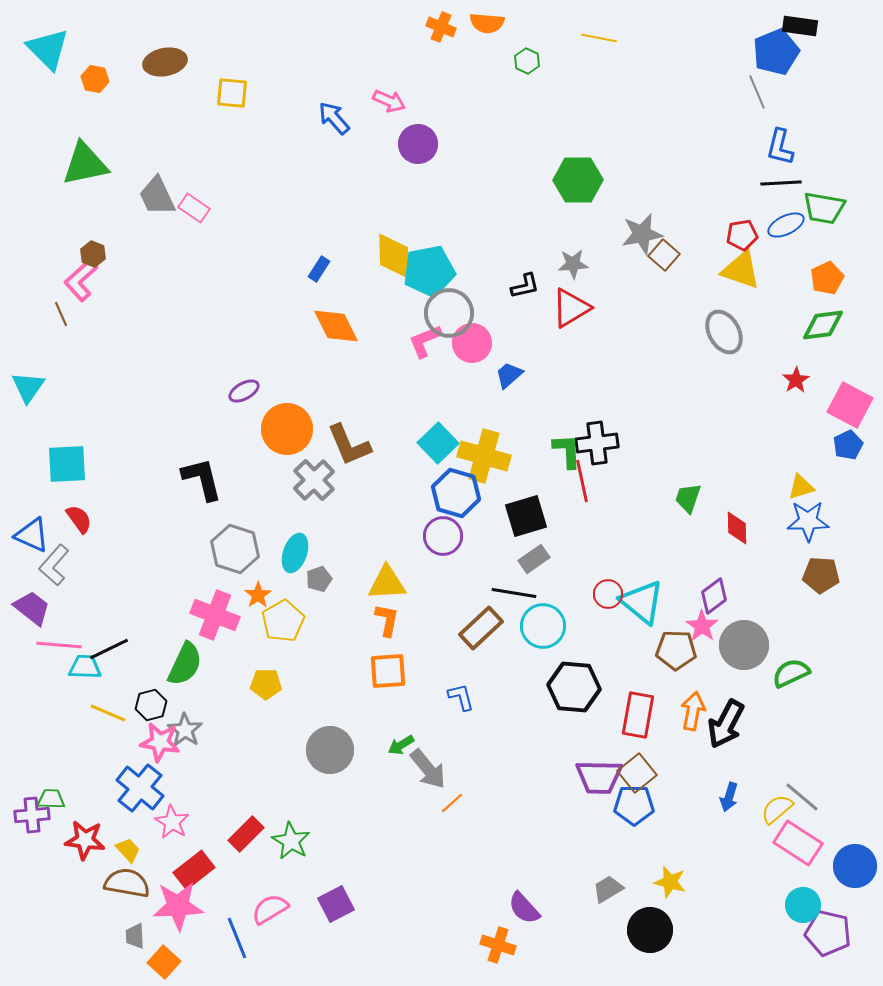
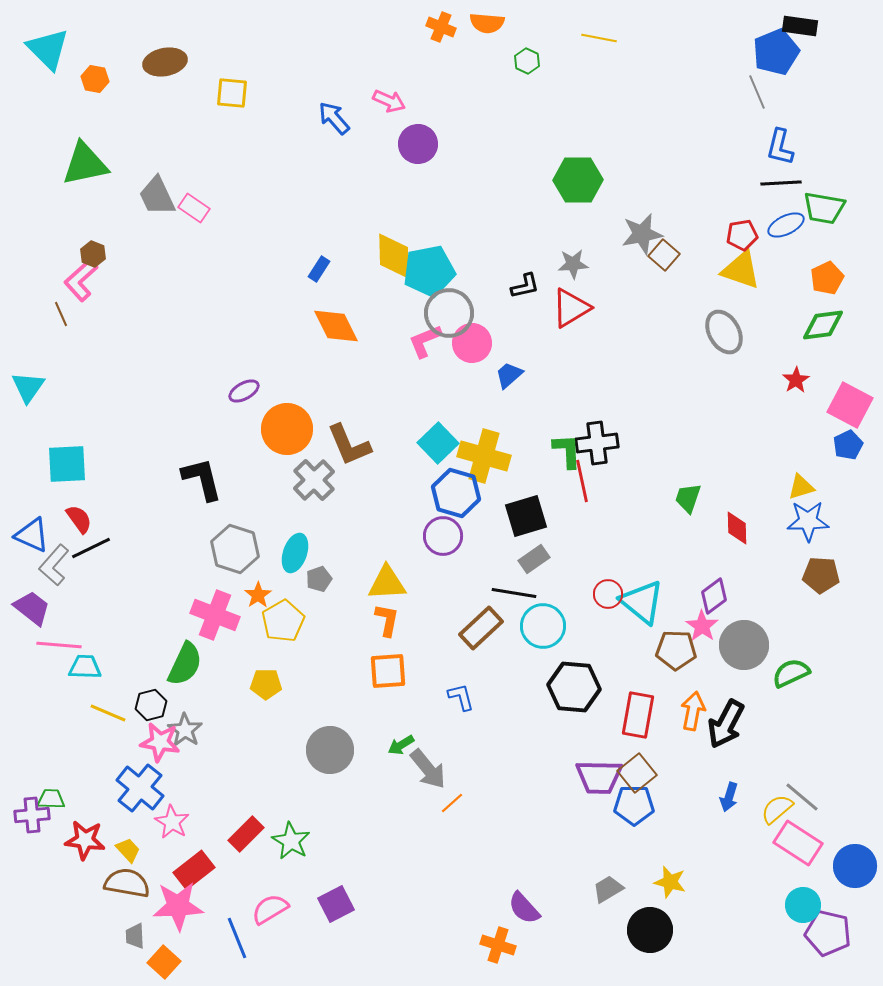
black line at (109, 649): moved 18 px left, 101 px up
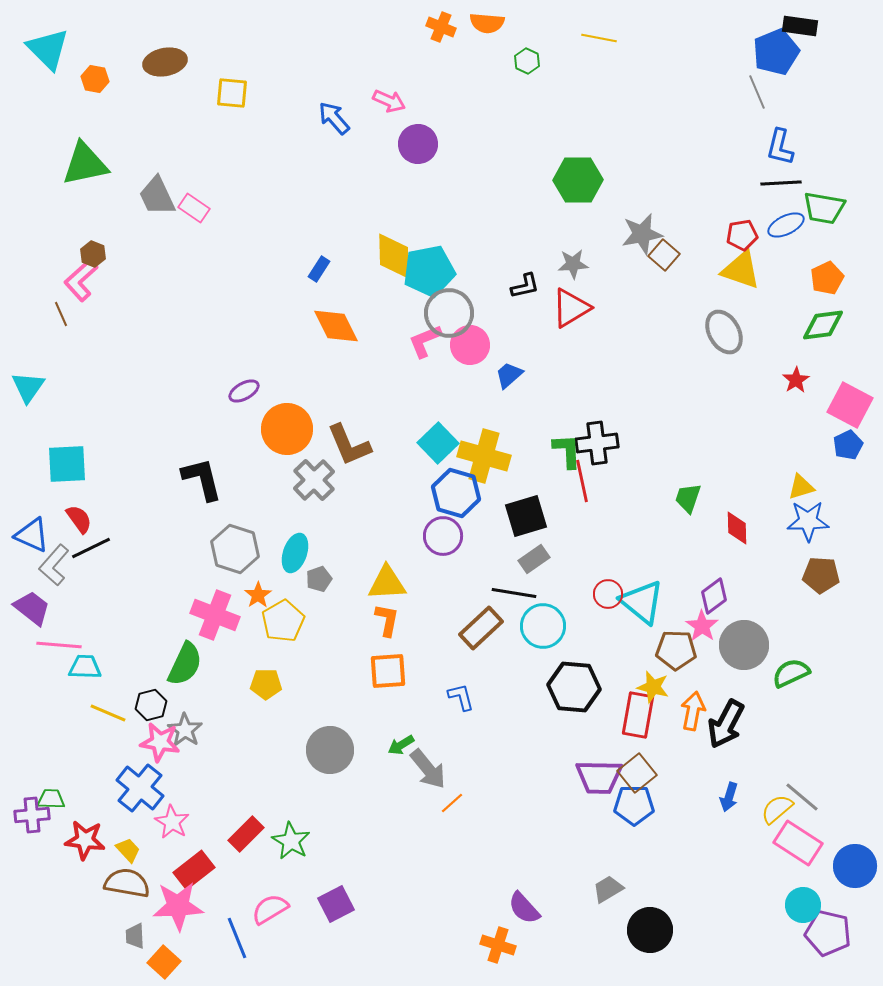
pink circle at (472, 343): moved 2 px left, 2 px down
yellow star at (670, 882): moved 17 px left, 195 px up
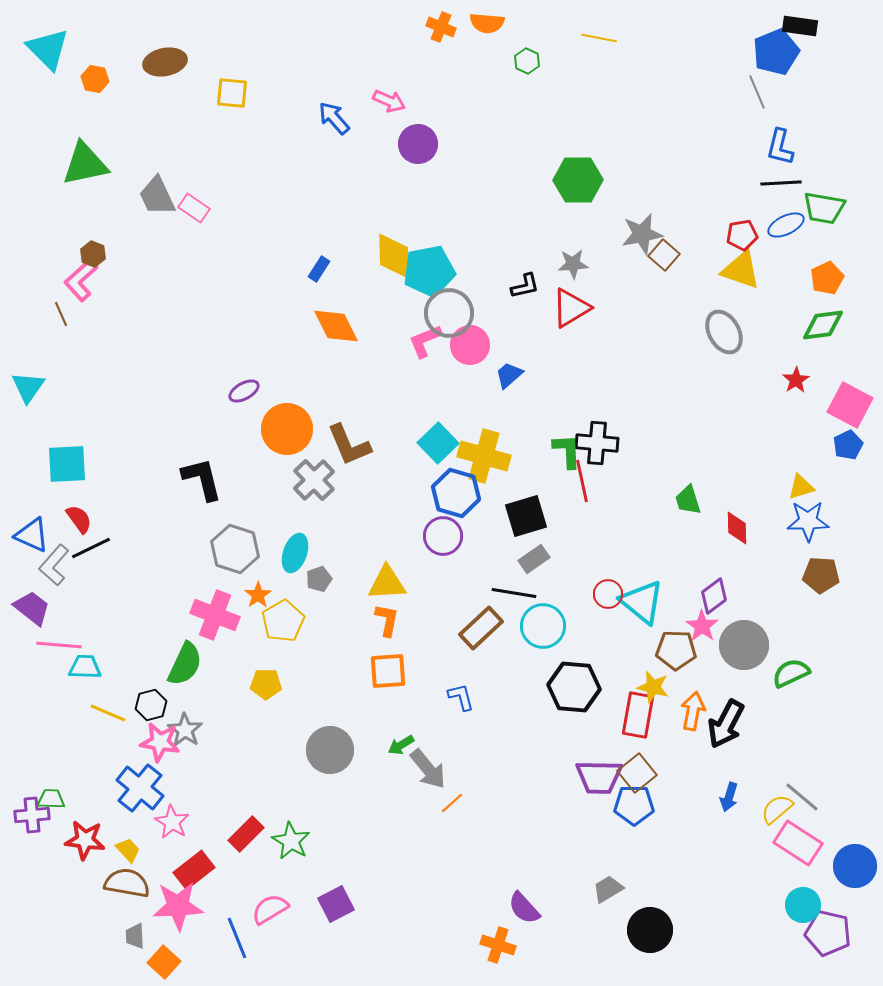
black cross at (597, 443): rotated 12 degrees clockwise
green trapezoid at (688, 498): moved 2 px down; rotated 36 degrees counterclockwise
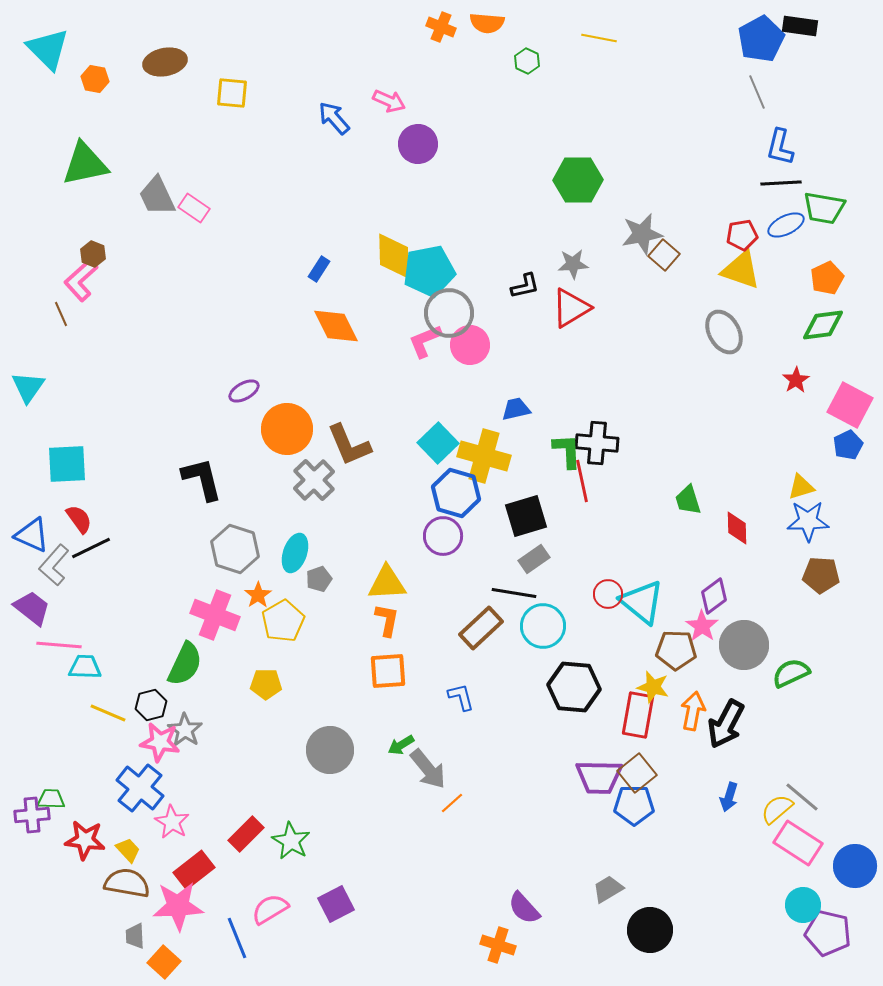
blue pentagon at (776, 52): moved 15 px left, 13 px up; rotated 6 degrees counterclockwise
blue trapezoid at (509, 375): moved 7 px right, 34 px down; rotated 28 degrees clockwise
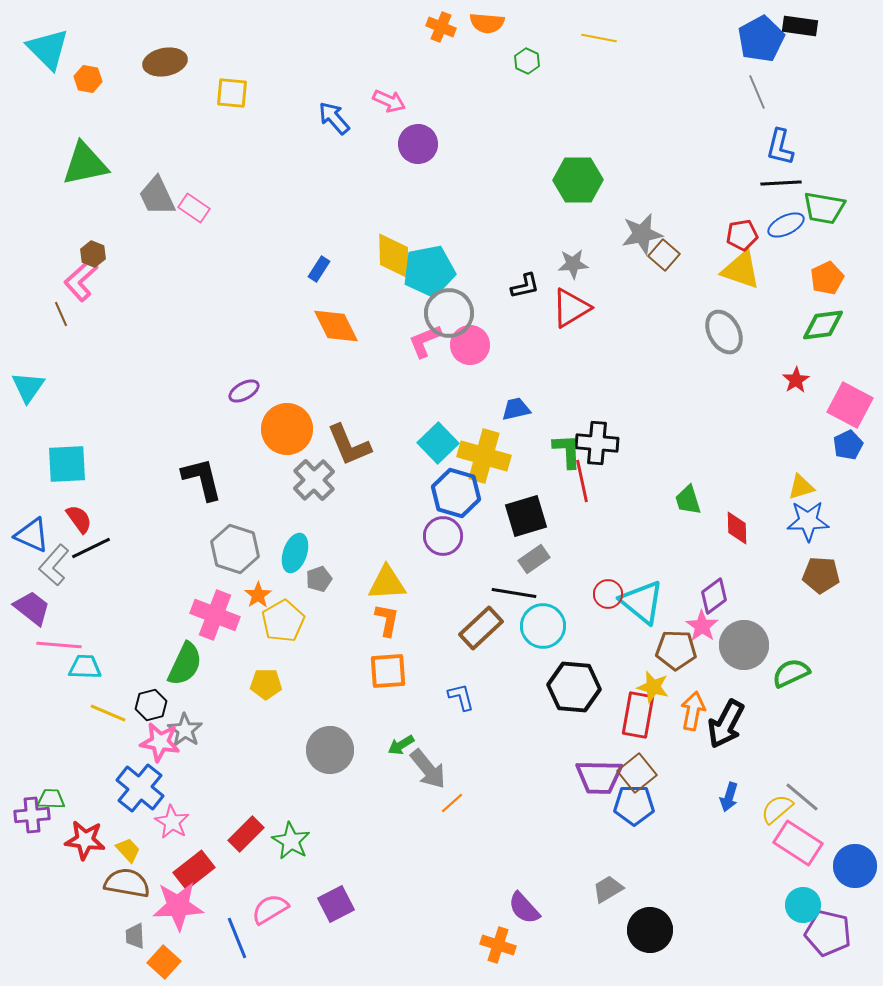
orange hexagon at (95, 79): moved 7 px left
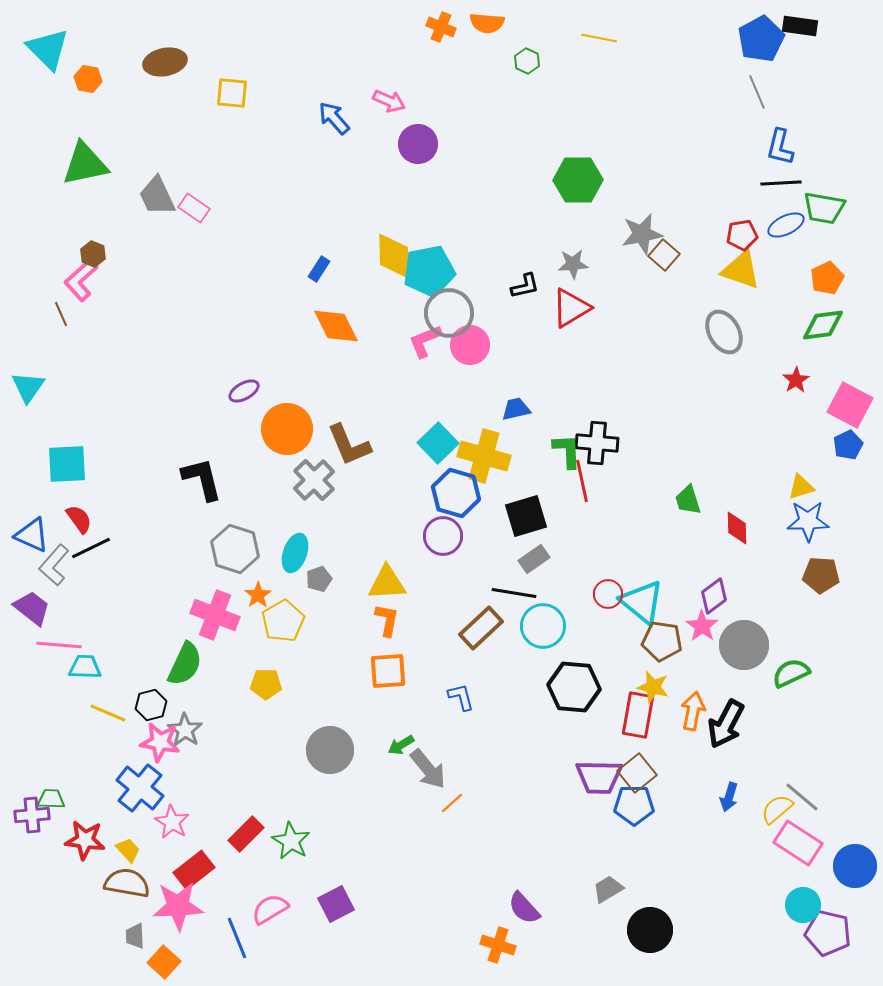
brown pentagon at (676, 650): moved 14 px left, 9 px up; rotated 6 degrees clockwise
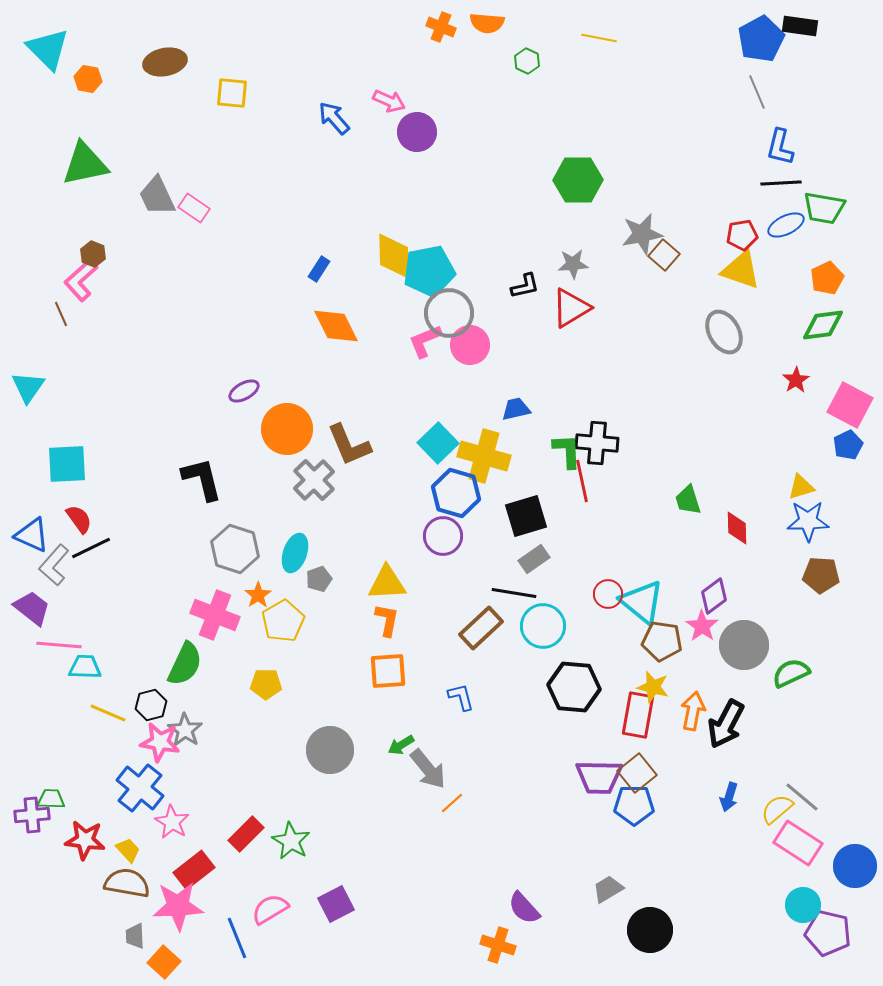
purple circle at (418, 144): moved 1 px left, 12 px up
